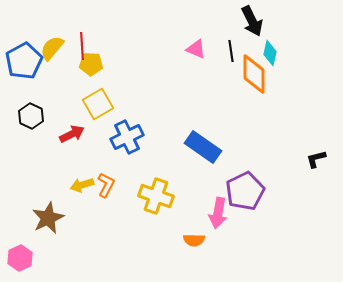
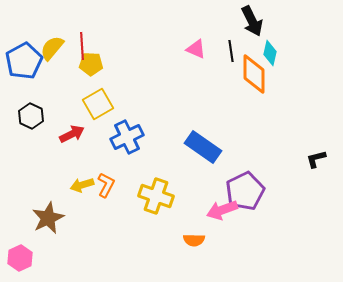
pink arrow: moved 4 px right, 3 px up; rotated 60 degrees clockwise
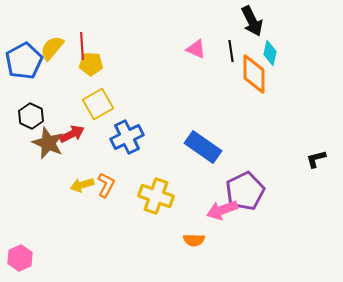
brown star: moved 75 px up; rotated 24 degrees counterclockwise
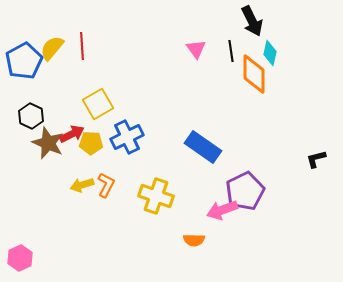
pink triangle: rotated 30 degrees clockwise
yellow pentagon: moved 79 px down
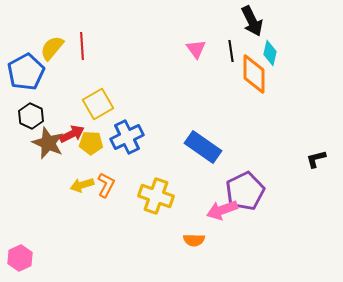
blue pentagon: moved 2 px right, 11 px down
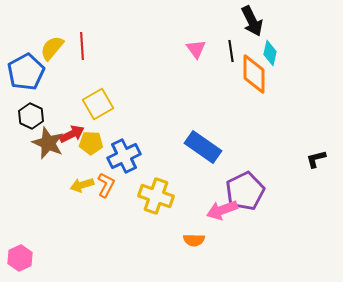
blue cross: moved 3 px left, 19 px down
